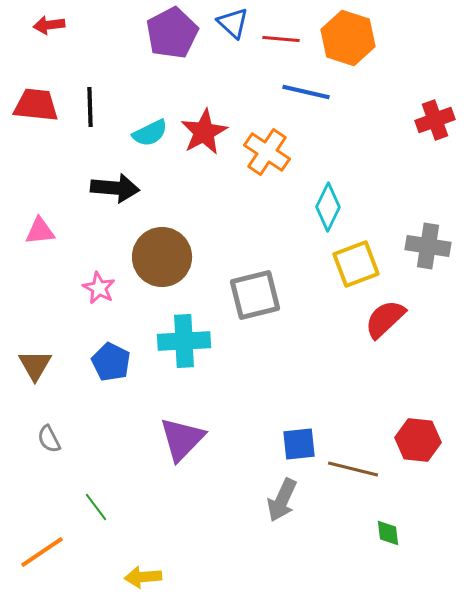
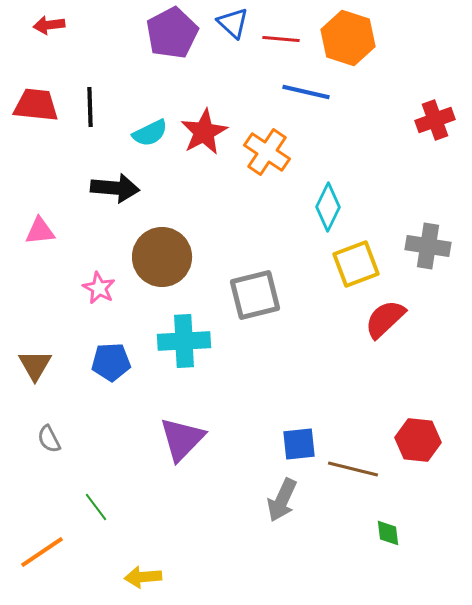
blue pentagon: rotated 30 degrees counterclockwise
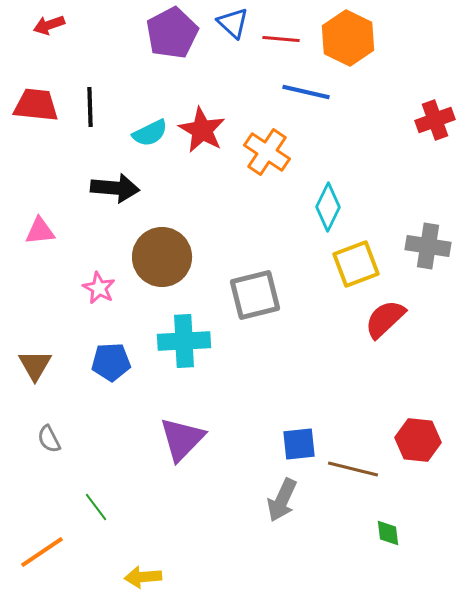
red arrow: rotated 12 degrees counterclockwise
orange hexagon: rotated 8 degrees clockwise
red star: moved 2 px left, 2 px up; rotated 15 degrees counterclockwise
